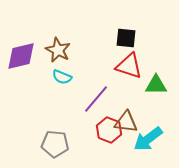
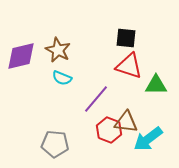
cyan semicircle: moved 1 px down
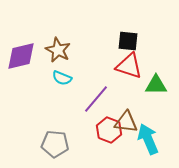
black square: moved 2 px right, 3 px down
cyan arrow: rotated 104 degrees clockwise
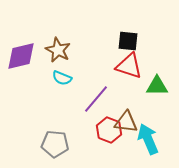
green triangle: moved 1 px right, 1 px down
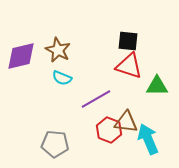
purple line: rotated 20 degrees clockwise
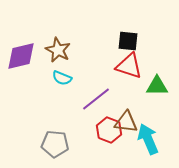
purple line: rotated 8 degrees counterclockwise
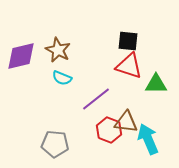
green triangle: moved 1 px left, 2 px up
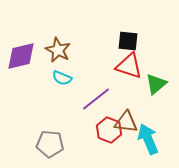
green triangle: rotated 40 degrees counterclockwise
gray pentagon: moved 5 px left
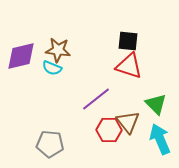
brown star: rotated 20 degrees counterclockwise
cyan semicircle: moved 10 px left, 10 px up
green triangle: moved 20 px down; rotated 35 degrees counterclockwise
brown triangle: moved 2 px right; rotated 45 degrees clockwise
red hexagon: rotated 20 degrees counterclockwise
cyan arrow: moved 12 px right
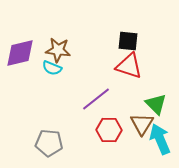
purple diamond: moved 1 px left, 3 px up
brown triangle: moved 14 px right, 2 px down; rotated 10 degrees clockwise
gray pentagon: moved 1 px left, 1 px up
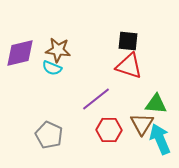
green triangle: rotated 40 degrees counterclockwise
gray pentagon: moved 8 px up; rotated 20 degrees clockwise
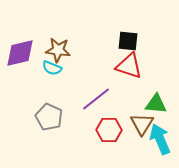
gray pentagon: moved 18 px up
